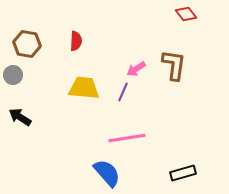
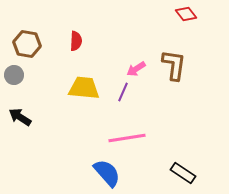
gray circle: moved 1 px right
black rectangle: rotated 50 degrees clockwise
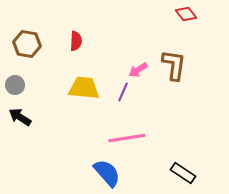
pink arrow: moved 2 px right, 1 px down
gray circle: moved 1 px right, 10 px down
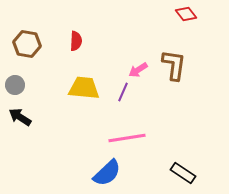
blue semicircle: rotated 88 degrees clockwise
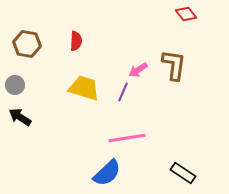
yellow trapezoid: rotated 12 degrees clockwise
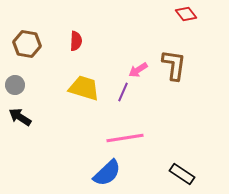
pink line: moved 2 px left
black rectangle: moved 1 px left, 1 px down
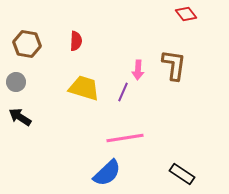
pink arrow: rotated 54 degrees counterclockwise
gray circle: moved 1 px right, 3 px up
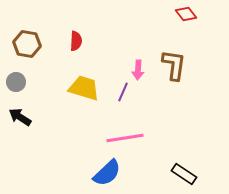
black rectangle: moved 2 px right
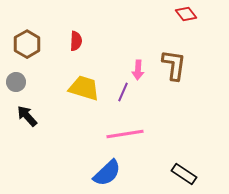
brown hexagon: rotated 20 degrees clockwise
black arrow: moved 7 px right, 1 px up; rotated 15 degrees clockwise
pink line: moved 4 px up
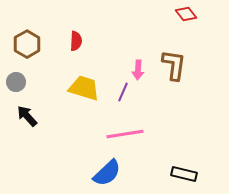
black rectangle: rotated 20 degrees counterclockwise
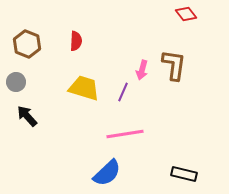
brown hexagon: rotated 8 degrees counterclockwise
pink arrow: moved 4 px right; rotated 12 degrees clockwise
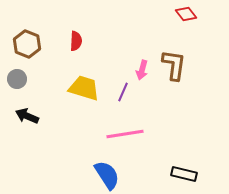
gray circle: moved 1 px right, 3 px up
black arrow: rotated 25 degrees counterclockwise
blue semicircle: moved 2 px down; rotated 80 degrees counterclockwise
